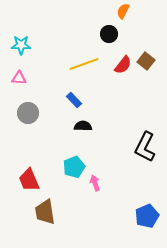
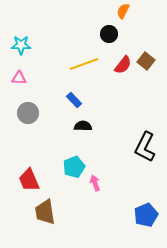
blue pentagon: moved 1 px left, 1 px up
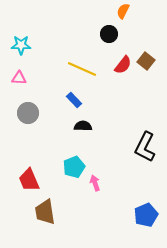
yellow line: moved 2 px left, 5 px down; rotated 44 degrees clockwise
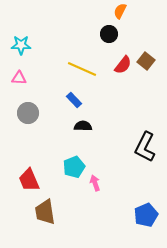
orange semicircle: moved 3 px left
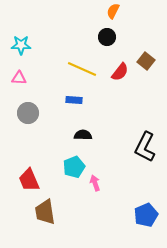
orange semicircle: moved 7 px left
black circle: moved 2 px left, 3 px down
red semicircle: moved 3 px left, 7 px down
blue rectangle: rotated 42 degrees counterclockwise
black semicircle: moved 9 px down
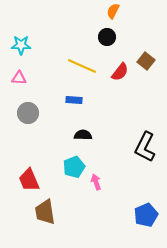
yellow line: moved 3 px up
pink arrow: moved 1 px right, 1 px up
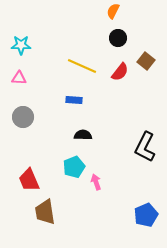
black circle: moved 11 px right, 1 px down
gray circle: moved 5 px left, 4 px down
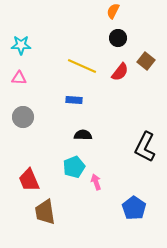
blue pentagon: moved 12 px left, 7 px up; rotated 15 degrees counterclockwise
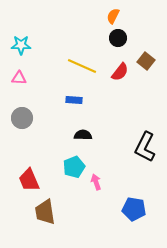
orange semicircle: moved 5 px down
gray circle: moved 1 px left, 1 px down
blue pentagon: moved 1 px down; rotated 25 degrees counterclockwise
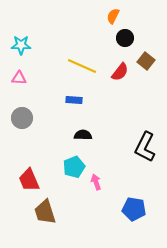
black circle: moved 7 px right
brown trapezoid: rotated 8 degrees counterclockwise
